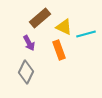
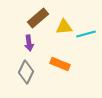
brown rectangle: moved 2 px left
yellow triangle: rotated 30 degrees counterclockwise
purple arrow: rotated 21 degrees clockwise
orange rectangle: moved 1 px right, 14 px down; rotated 48 degrees counterclockwise
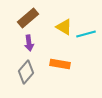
brown rectangle: moved 10 px left
yellow triangle: rotated 36 degrees clockwise
orange rectangle: rotated 12 degrees counterclockwise
gray diamond: rotated 15 degrees clockwise
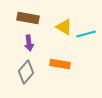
brown rectangle: rotated 50 degrees clockwise
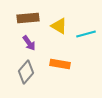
brown rectangle: rotated 15 degrees counterclockwise
yellow triangle: moved 5 px left, 1 px up
purple arrow: rotated 28 degrees counterclockwise
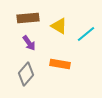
cyan line: rotated 24 degrees counterclockwise
gray diamond: moved 2 px down
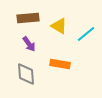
purple arrow: moved 1 px down
gray diamond: rotated 45 degrees counterclockwise
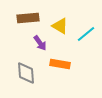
yellow triangle: moved 1 px right
purple arrow: moved 11 px right, 1 px up
gray diamond: moved 1 px up
